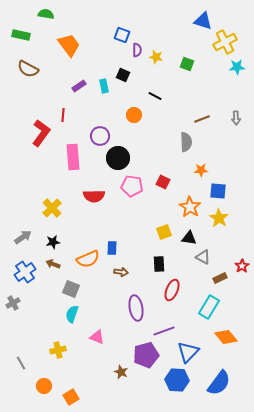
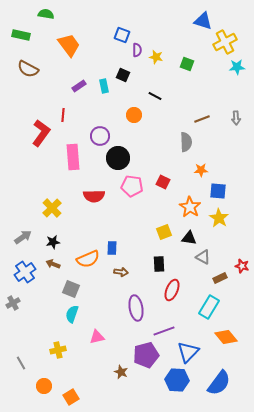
red star at (242, 266): rotated 24 degrees counterclockwise
pink triangle at (97, 337): rotated 35 degrees counterclockwise
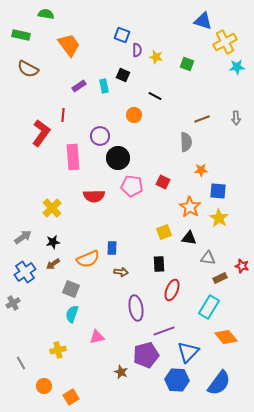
gray triangle at (203, 257): moved 5 px right, 1 px down; rotated 21 degrees counterclockwise
brown arrow at (53, 264): rotated 56 degrees counterclockwise
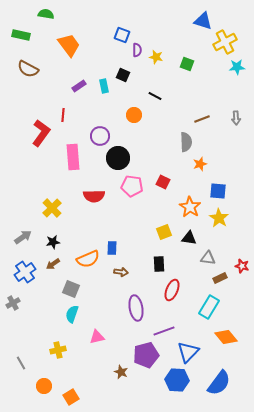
orange star at (201, 170): moved 1 px left, 6 px up; rotated 16 degrees counterclockwise
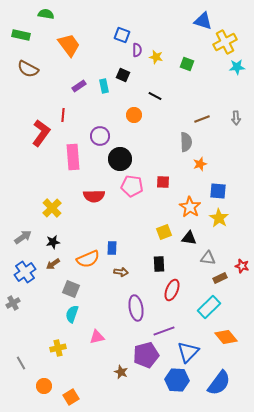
black circle at (118, 158): moved 2 px right, 1 px down
red square at (163, 182): rotated 24 degrees counterclockwise
cyan rectangle at (209, 307): rotated 15 degrees clockwise
yellow cross at (58, 350): moved 2 px up
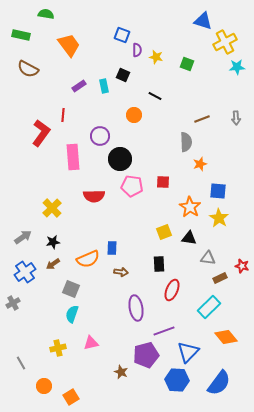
pink triangle at (97, 337): moved 6 px left, 6 px down
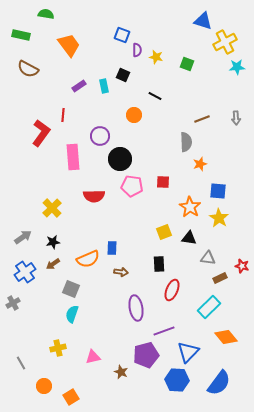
pink triangle at (91, 343): moved 2 px right, 14 px down
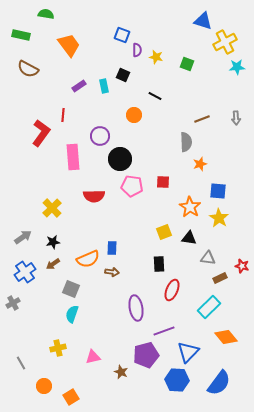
brown arrow at (121, 272): moved 9 px left
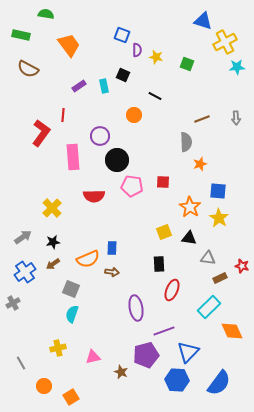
black circle at (120, 159): moved 3 px left, 1 px down
orange diamond at (226, 337): moved 6 px right, 6 px up; rotated 15 degrees clockwise
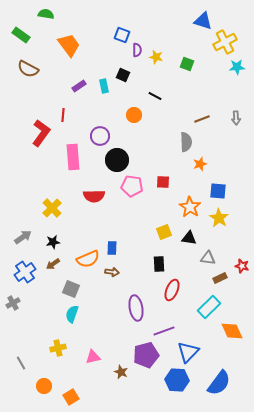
green rectangle at (21, 35): rotated 24 degrees clockwise
